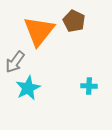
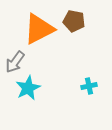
brown pentagon: rotated 15 degrees counterclockwise
orange triangle: moved 2 px up; rotated 24 degrees clockwise
cyan cross: rotated 14 degrees counterclockwise
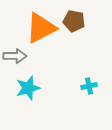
orange triangle: moved 2 px right, 1 px up
gray arrow: moved 6 px up; rotated 125 degrees counterclockwise
cyan star: rotated 10 degrees clockwise
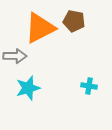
orange triangle: moved 1 px left
cyan cross: rotated 21 degrees clockwise
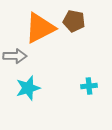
cyan cross: rotated 14 degrees counterclockwise
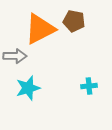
orange triangle: moved 1 px down
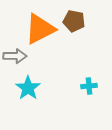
cyan star: rotated 20 degrees counterclockwise
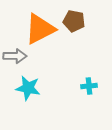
cyan star: rotated 25 degrees counterclockwise
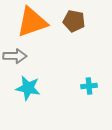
orange triangle: moved 8 px left, 7 px up; rotated 8 degrees clockwise
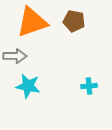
cyan star: moved 2 px up
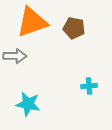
brown pentagon: moved 7 px down
cyan star: moved 18 px down
